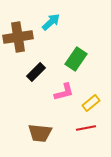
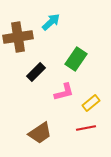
brown trapezoid: rotated 40 degrees counterclockwise
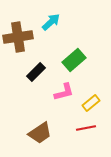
green rectangle: moved 2 px left, 1 px down; rotated 15 degrees clockwise
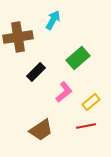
cyan arrow: moved 2 px right, 2 px up; rotated 18 degrees counterclockwise
green rectangle: moved 4 px right, 2 px up
pink L-shape: rotated 25 degrees counterclockwise
yellow rectangle: moved 1 px up
red line: moved 2 px up
brown trapezoid: moved 1 px right, 3 px up
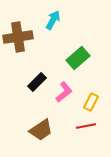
black rectangle: moved 1 px right, 10 px down
yellow rectangle: rotated 24 degrees counterclockwise
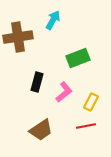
green rectangle: rotated 20 degrees clockwise
black rectangle: rotated 30 degrees counterclockwise
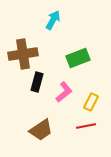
brown cross: moved 5 px right, 17 px down
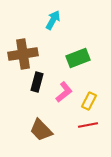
yellow rectangle: moved 2 px left, 1 px up
red line: moved 2 px right, 1 px up
brown trapezoid: rotated 80 degrees clockwise
